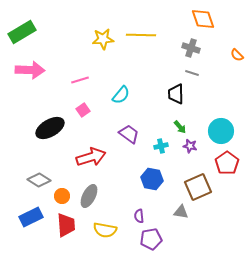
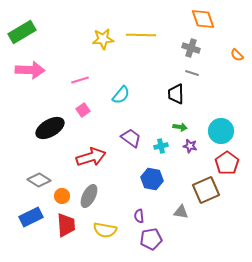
green arrow: rotated 40 degrees counterclockwise
purple trapezoid: moved 2 px right, 4 px down
brown square: moved 8 px right, 3 px down
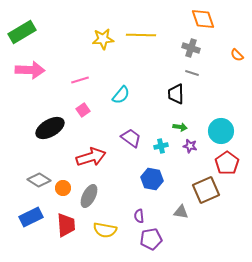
orange circle: moved 1 px right, 8 px up
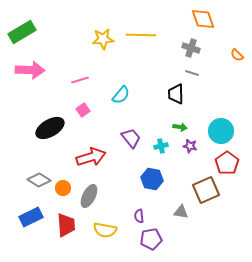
purple trapezoid: rotated 15 degrees clockwise
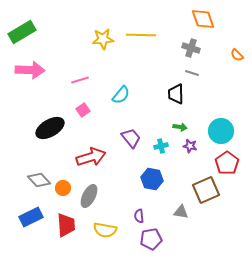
gray diamond: rotated 15 degrees clockwise
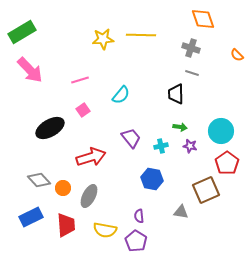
pink arrow: rotated 44 degrees clockwise
purple pentagon: moved 15 px left, 2 px down; rotated 30 degrees counterclockwise
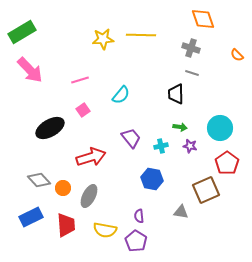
cyan circle: moved 1 px left, 3 px up
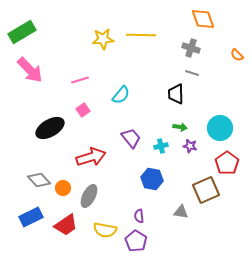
red trapezoid: rotated 60 degrees clockwise
